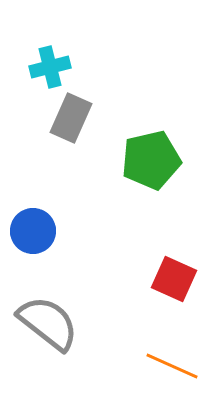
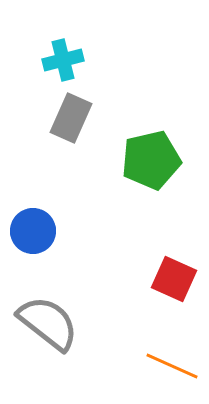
cyan cross: moved 13 px right, 7 px up
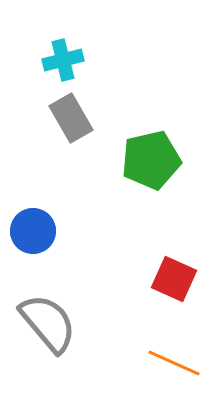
gray rectangle: rotated 54 degrees counterclockwise
gray semicircle: rotated 12 degrees clockwise
orange line: moved 2 px right, 3 px up
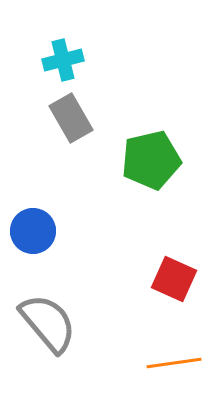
orange line: rotated 32 degrees counterclockwise
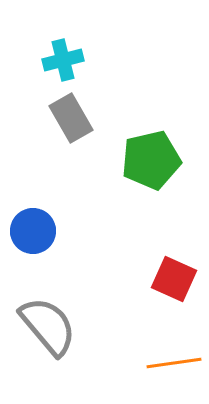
gray semicircle: moved 3 px down
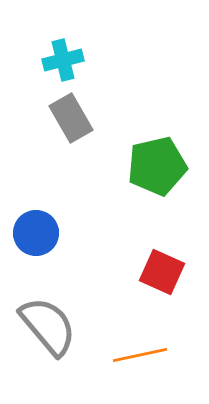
green pentagon: moved 6 px right, 6 px down
blue circle: moved 3 px right, 2 px down
red square: moved 12 px left, 7 px up
orange line: moved 34 px left, 8 px up; rotated 4 degrees counterclockwise
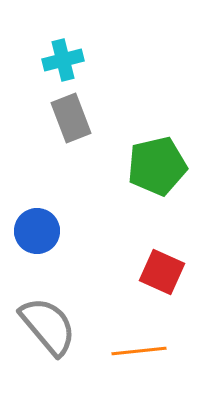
gray rectangle: rotated 9 degrees clockwise
blue circle: moved 1 px right, 2 px up
orange line: moved 1 px left, 4 px up; rotated 6 degrees clockwise
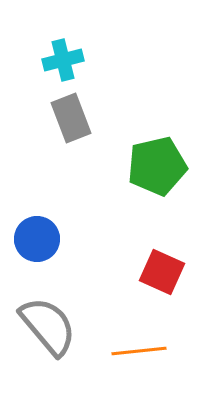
blue circle: moved 8 px down
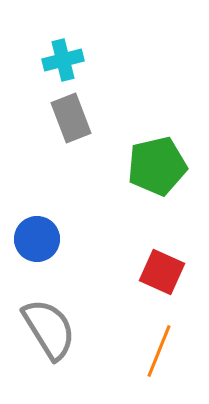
gray semicircle: moved 1 px right, 3 px down; rotated 8 degrees clockwise
orange line: moved 20 px right; rotated 62 degrees counterclockwise
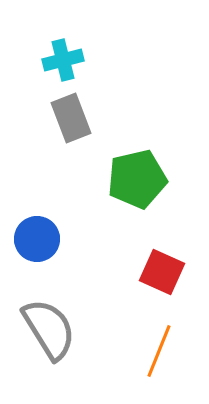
green pentagon: moved 20 px left, 13 px down
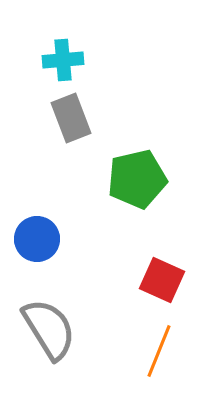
cyan cross: rotated 9 degrees clockwise
red square: moved 8 px down
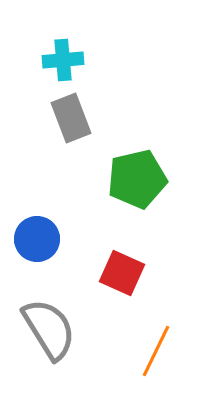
red square: moved 40 px left, 7 px up
orange line: moved 3 px left; rotated 4 degrees clockwise
